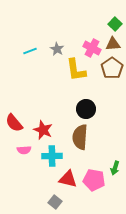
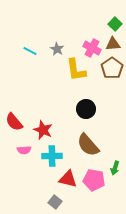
cyan line: rotated 48 degrees clockwise
red semicircle: moved 1 px up
brown semicircle: moved 8 px right, 8 px down; rotated 45 degrees counterclockwise
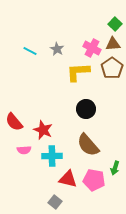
yellow L-shape: moved 2 px right, 2 px down; rotated 95 degrees clockwise
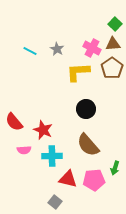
pink pentagon: rotated 15 degrees counterclockwise
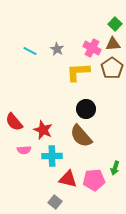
brown semicircle: moved 7 px left, 9 px up
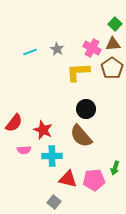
cyan line: moved 1 px down; rotated 48 degrees counterclockwise
red semicircle: moved 1 px down; rotated 102 degrees counterclockwise
gray square: moved 1 px left
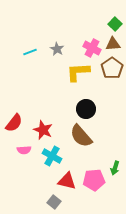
cyan cross: rotated 30 degrees clockwise
red triangle: moved 1 px left, 2 px down
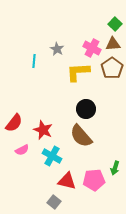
cyan line: moved 4 px right, 9 px down; rotated 64 degrees counterclockwise
pink semicircle: moved 2 px left; rotated 24 degrees counterclockwise
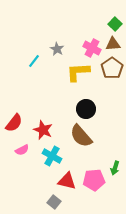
cyan line: rotated 32 degrees clockwise
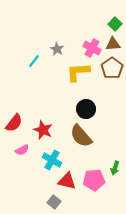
cyan cross: moved 4 px down
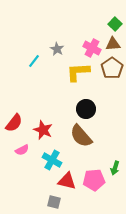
gray square: rotated 24 degrees counterclockwise
